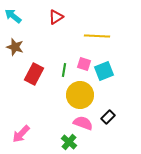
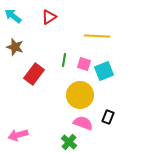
red triangle: moved 7 px left
green line: moved 10 px up
red rectangle: rotated 10 degrees clockwise
black rectangle: rotated 24 degrees counterclockwise
pink arrow: moved 3 px left, 1 px down; rotated 30 degrees clockwise
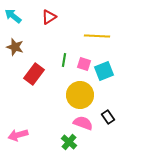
black rectangle: rotated 56 degrees counterclockwise
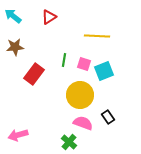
brown star: rotated 24 degrees counterclockwise
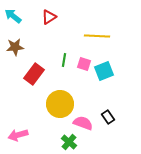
yellow circle: moved 20 px left, 9 px down
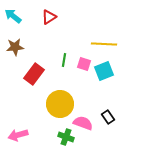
yellow line: moved 7 px right, 8 px down
green cross: moved 3 px left, 5 px up; rotated 21 degrees counterclockwise
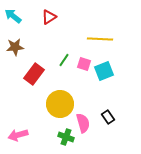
yellow line: moved 4 px left, 5 px up
green line: rotated 24 degrees clockwise
pink semicircle: rotated 54 degrees clockwise
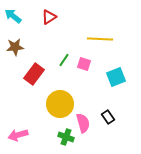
cyan square: moved 12 px right, 6 px down
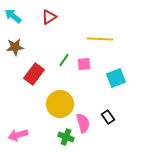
pink square: rotated 24 degrees counterclockwise
cyan square: moved 1 px down
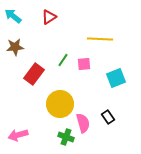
green line: moved 1 px left
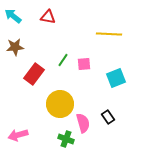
red triangle: moved 1 px left; rotated 42 degrees clockwise
yellow line: moved 9 px right, 5 px up
green cross: moved 2 px down
